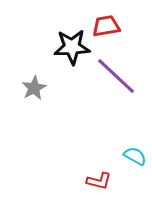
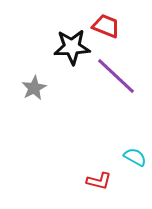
red trapezoid: rotated 32 degrees clockwise
cyan semicircle: moved 1 px down
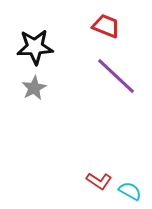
black star: moved 37 px left
cyan semicircle: moved 5 px left, 34 px down
red L-shape: rotated 20 degrees clockwise
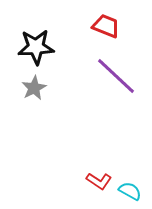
black star: moved 1 px right
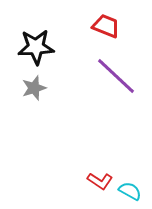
gray star: rotated 10 degrees clockwise
red L-shape: moved 1 px right
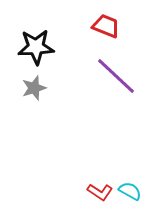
red L-shape: moved 11 px down
